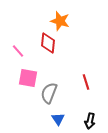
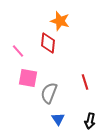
red line: moved 1 px left
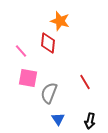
pink line: moved 3 px right
red line: rotated 14 degrees counterclockwise
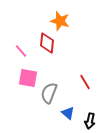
red diamond: moved 1 px left
blue triangle: moved 10 px right, 6 px up; rotated 16 degrees counterclockwise
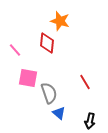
pink line: moved 6 px left, 1 px up
gray semicircle: rotated 140 degrees clockwise
blue triangle: moved 9 px left
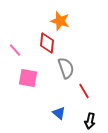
red line: moved 1 px left, 9 px down
gray semicircle: moved 17 px right, 25 px up
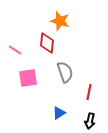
pink line: rotated 16 degrees counterclockwise
gray semicircle: moved 1 px left, 4 px down
pink square: rotated 18 degrees counterclockwise
red line: moved 5 px right, 1 px down; rotated 42 degrees clockwise
blue triangle: rotated 48 degrees clockwise
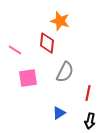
gray semicircle: rotated 45 degrees clockwise
red line: moved 1 px left, 1 px down
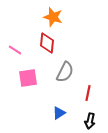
orange star: moved 7 px left, 4 px up
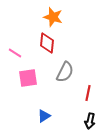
pink line: moved 3 px down
blue triangle: moved 15 px left, 3 px down
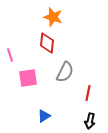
pink line: moved 5 px left, 2 px down; rotated 40 degrees clockwise
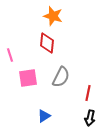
orange star: moved 1 px up
gray semicircle: moved 4 px left, 5 px down
black arrow: moved 3 px up
